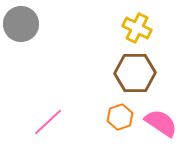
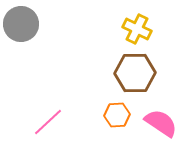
yellow cross: moved 1 px down
orange hexagon: moved 3 px left, 2 px up; rotated 15 degrees clockwise
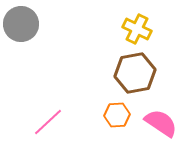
brown hexagon: rotated 9 degrees counterclockwise
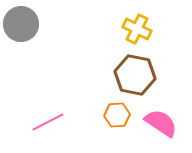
brown hexagon: moved 2 px down; rotated 21 degrees clockwise
pink line: rotated 16 degrees clockwise
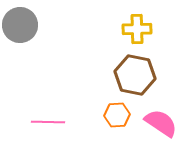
gray circle: moved 1 px left, 1 px down
yellow cross: rotated 28 degrees counterclockwise
pink line: rotated 28 degrees clockwise
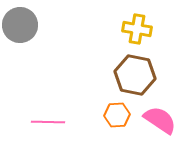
yellow cross: rotated 12 degrees clockwise
pink semicircle: moved 1 px left, 3 px up
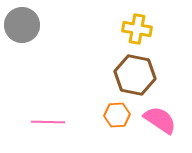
gray circle: moved 2 px right
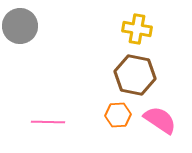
gray circle: moved 2 px left, 1 px down
orange hexagon: moved 1 px right
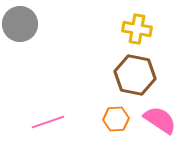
gray circle: moved 2 px up
orange hexagon: moved 2 px left, 4 px down
pink line: rotated 20 degrees counterclockwise
